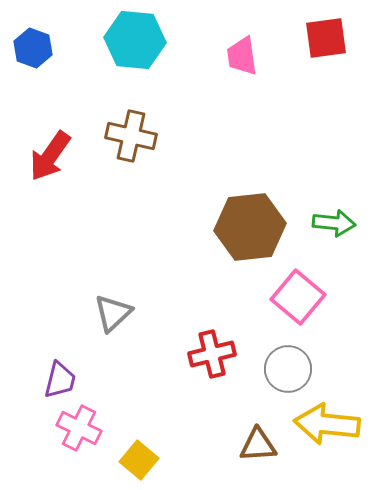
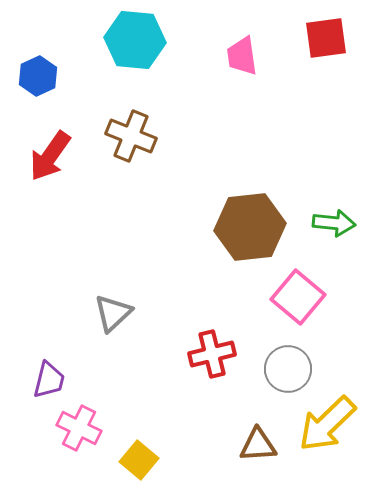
blue hexagon: moved 5 px right, 28 px down; rotated 15 degrees clockwise
brown cross: rotated 9 degrees clockwise
purple trapezoid: moved 11 px left
yellow arrow: rotated 50 degrees counterclockwise
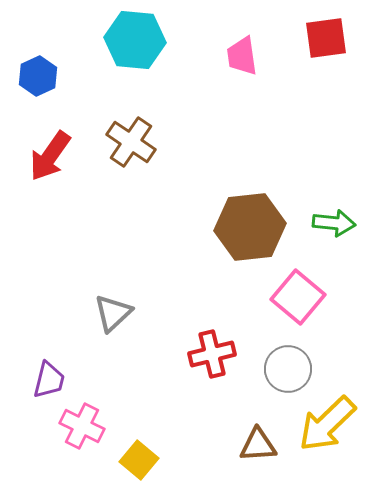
brown cross: moved 6 px down; rotated 12 degrees clockwise
pink cross: moved 3 px right, 2 px up
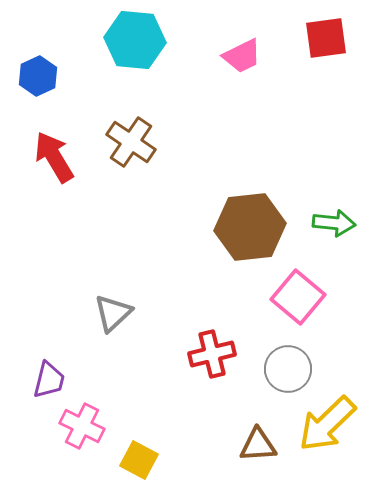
pink trapezoid: rotated 108 degrees counterclockwise
red arrow: moved 4 px right, 1 px down; rotated 114 degrees clockwise
yellow square: rotated 12 degrees counterclockwise
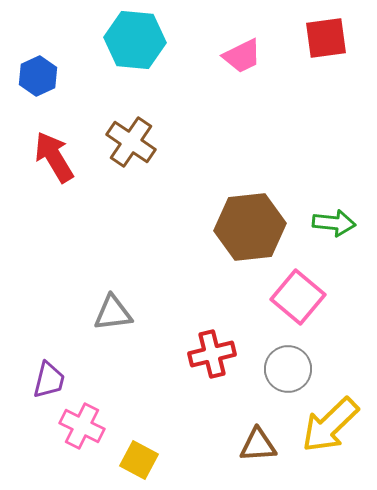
gray triangle: rotated 36 degrees clockwise
yellow arrow: moved 3 px right, 1 px down
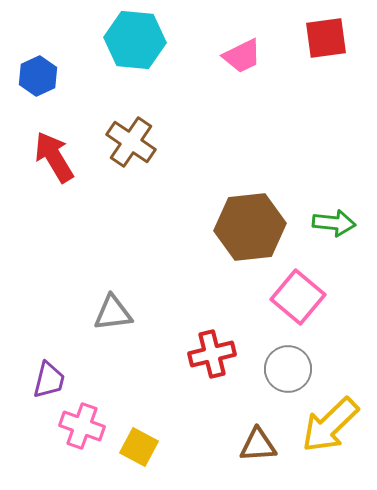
pink cross: rotated 6 degrees counterclockwise
yellow square: moved 13 px up
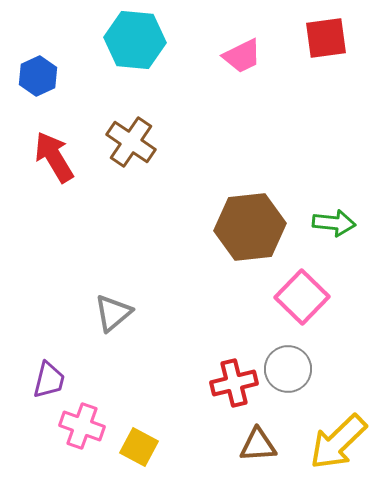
pink square: moved 4 px right; rotated 4 degrees clockwise
gray triangle: rotated 33 degrees counterclockwise
red cross: moved 22 px right, 29 px down
yellow arrow: moved 8 px right, 17 px down
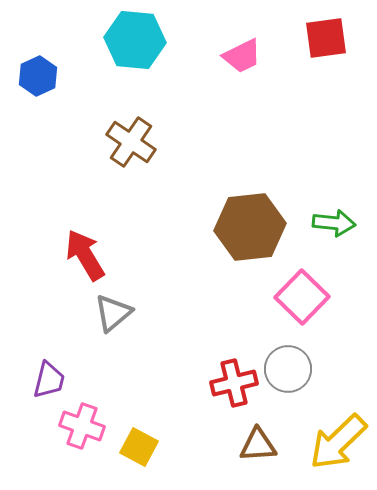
red arrow: moved 31 px right, 98 px down
